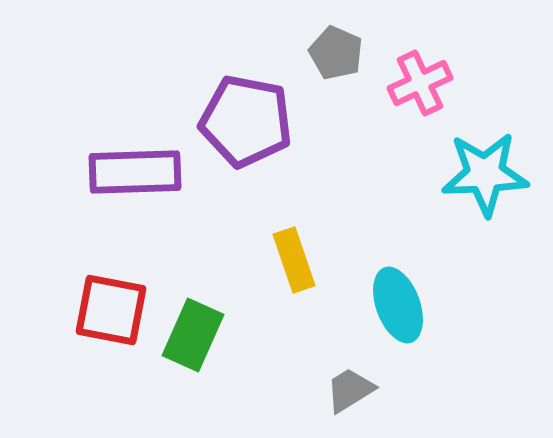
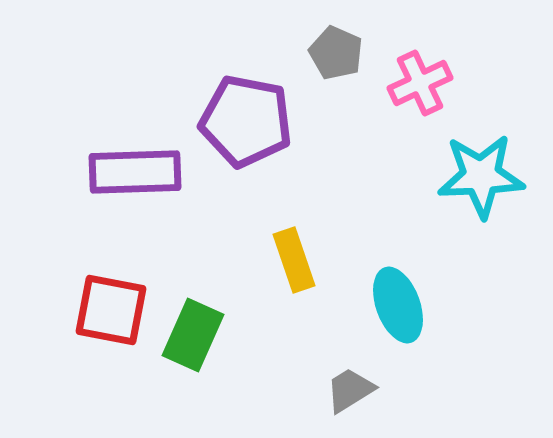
cyan star: moved 4 px left, 2 px down
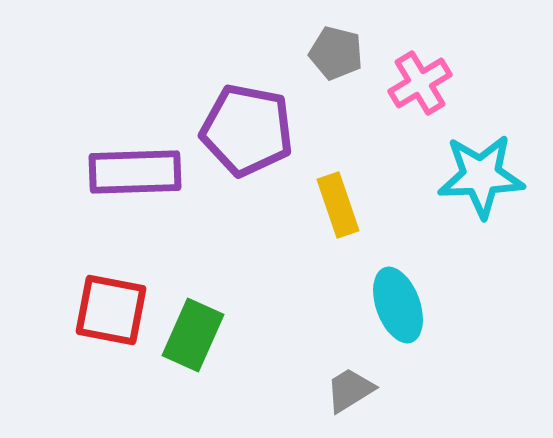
gray pentagon: rotated 10 degrees counterclockwise
pink cross: rotated 6 degrees counterclockwise
purple pentagon: moved 1 px right, 9 px down
yellow rectangle: moved 44 px right, 55 px up
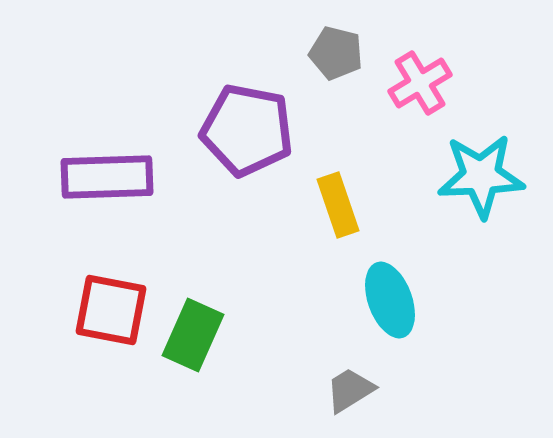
purple rectangle: moved 28 px left, 5 px down
cyan ellipse: moved 8 px left, 5 px up
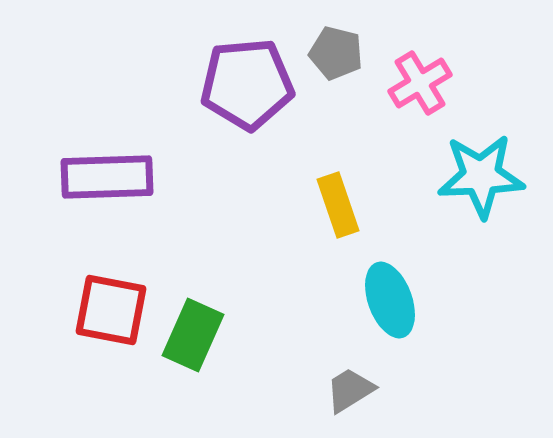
purple pentagon: moved 46 px up; rotated 16 degrees counterclockwise
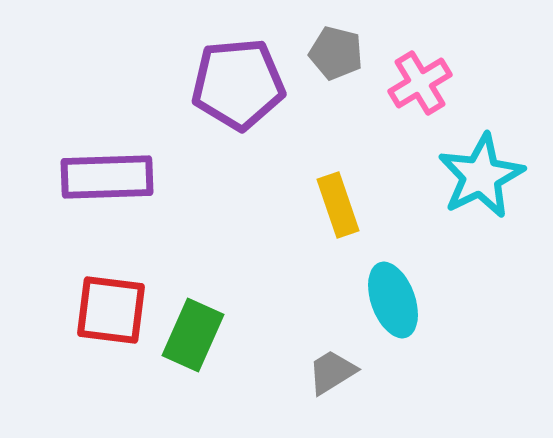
purple pentagon: moved 9 px left
cyan star: rotated 24 degrees counterclockwise
cyan ellipse: moved 3 px right
red square: rotated 4 degrees counterclockwise
gray trapezoid: moved 18 px left, 18 px up
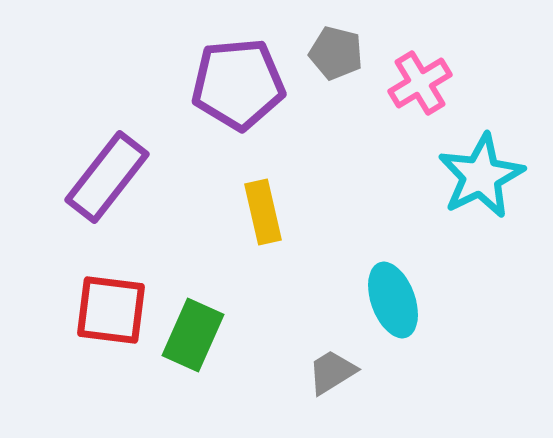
purple rectangle: rotated 50 degrees counterclockwise
yellow rectangle: moved 75 px left, 7 px down; rotated 6 degrees clockwise
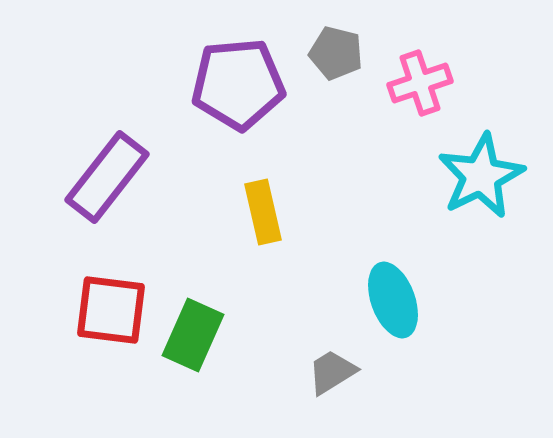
pink cross: rotated 12 degrees clockwise
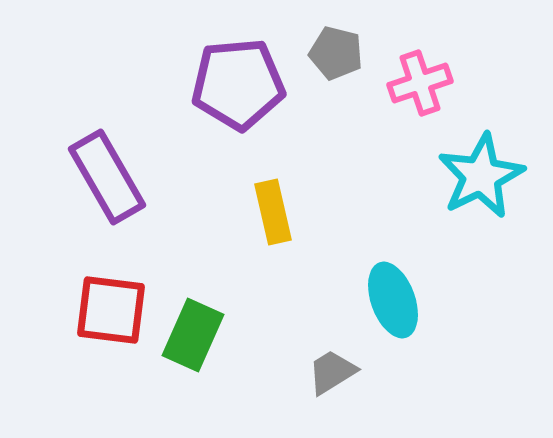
purple rectangle: rotated 68 degrees counterclockwise
yellow rectangle: moved 10 px right
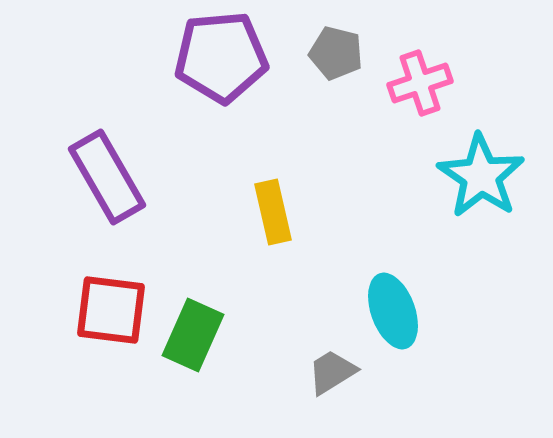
purple pentagon: moved 17 px left, 27 px up
cyan star: rotated 12 degrees counterclockwise
cyan ellipse: moved 11 px down
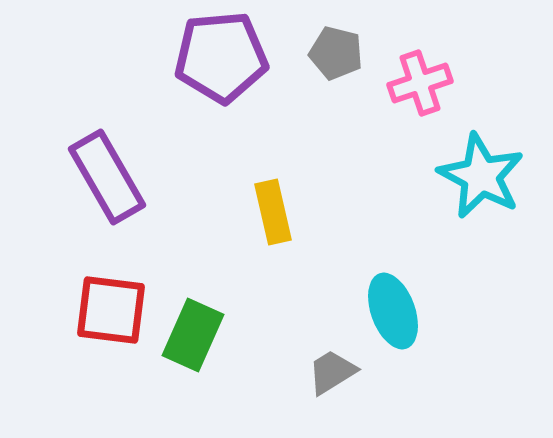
cyan star: rotated 6 degrees counterclockwise
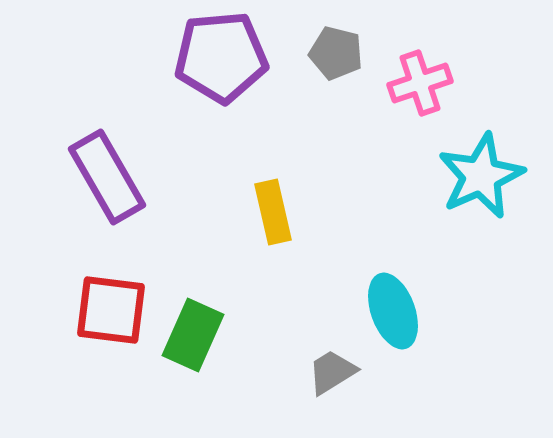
cyan star: rotated 20 degrees clockwise
